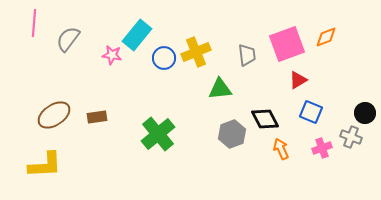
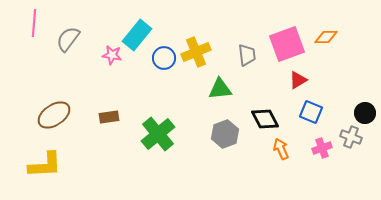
orange diamond: rotated 20 degrees clockwise
brown rectangle: moved 12 px right
gray hexagon: moved 7 px left
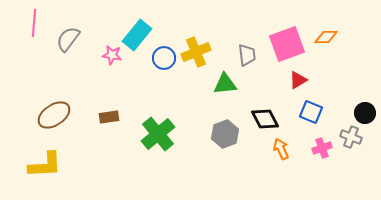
green triangle: moved 5 px right, 5 px up
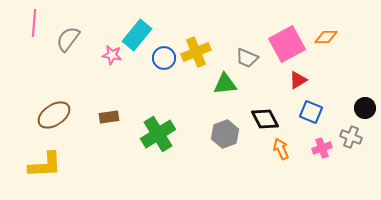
pink square: rotated 9 degrees counterclockwise
gray trapezoid: moved 3 px down; rotated 120 degrees clockwise
black circle: moved 5 px up
green cross: rotated 8 degrees clockwise
